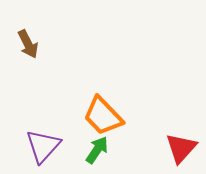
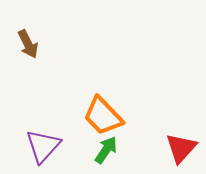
green arrow: moved 9 px right
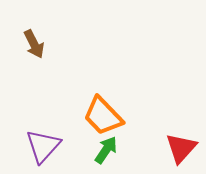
brown arrow: moved 6 px right
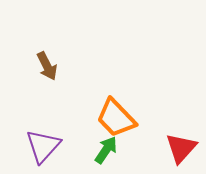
brown arrow: moved 13 px right, 22 px down
orange trapezoid: moved 13 px right, 2 px down
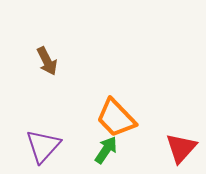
brown arrow: moved 5 px up
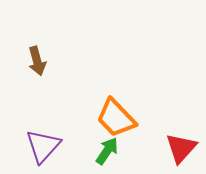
brown arrow: moved 10 px left; rotated 12 degrees clockwise
green arrow: moved 1 px right, 1 px down
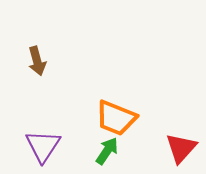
orange trapezoid: rotated 24 degrees counterclockwise
purple triangle: rotated 9 degrees counterclockwise
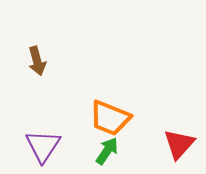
orange trapezoid: moved 6 px left
red triangle: moved 2 px left, 4 px up
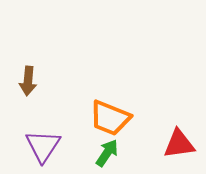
brown arrow: moved 9 px left, 20 px down; rotated 20 degrees clockwise
red triangle: rotated 40 degrees clockwise
green arrow: moved 2 px down
